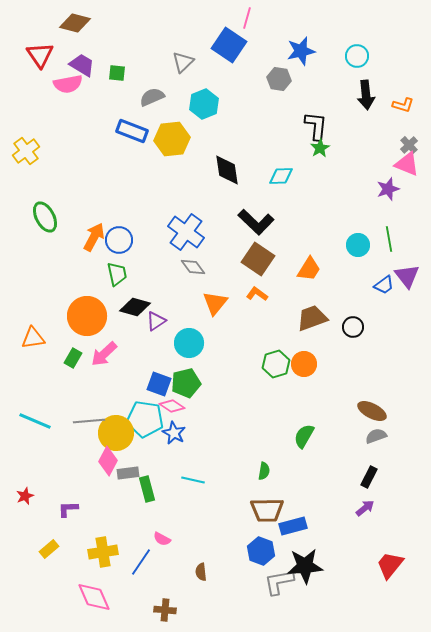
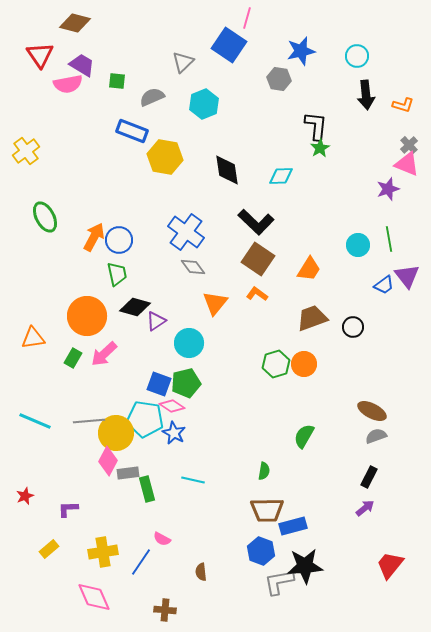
green square at (117, 73): moved 8 px down
yellow hexagon at (172, 139): moved 7 px left, 18 px down; rotated 16 degrees clockwise
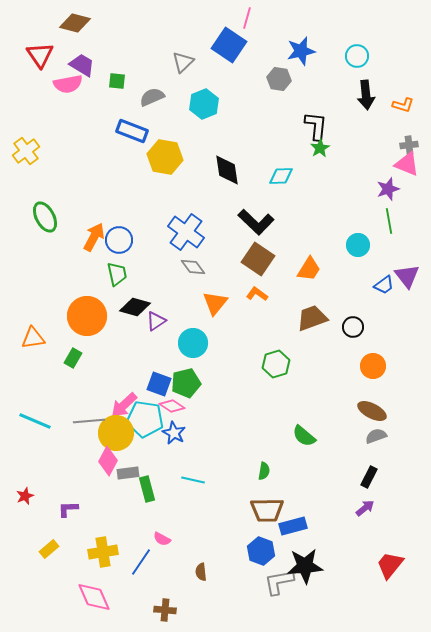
gray cross at (409, 145): rotated 36 degrees clockwise
green line at (389, 239): moved 18 px up
cyan circle at (189, 343): moved 4 px right
pink arrow at (104, 354): moved 20 px right, 51 px down
orange circle at (304, 364): moved 69 px right, 2 px down
green semicircle at (304, 436): rotated 80 degrees counterclockwise
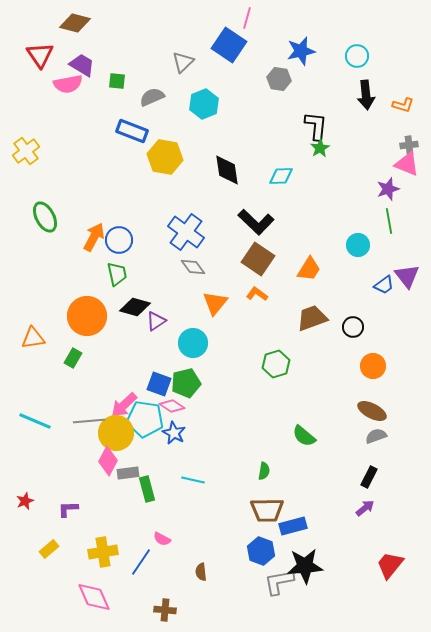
red star at (25, 496): moved 5 px down
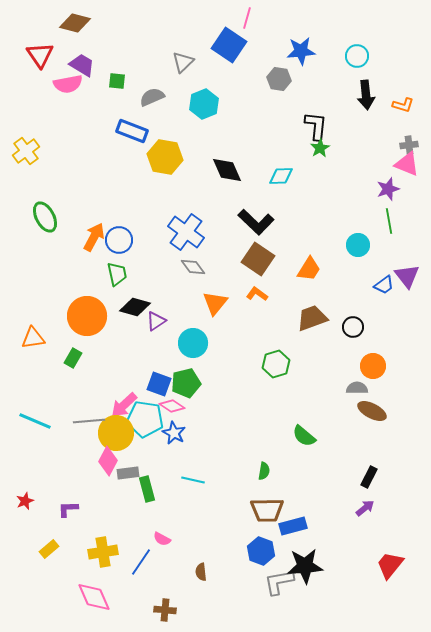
blue star at (301, 51): rotated 8 degrees clockwise
black diamond at (227, 170): rotated 16 degrees counterclockwise
gray semicircle at (376, 436): moved 19 px left, 48 px up; rotated 20 degrees clockwise
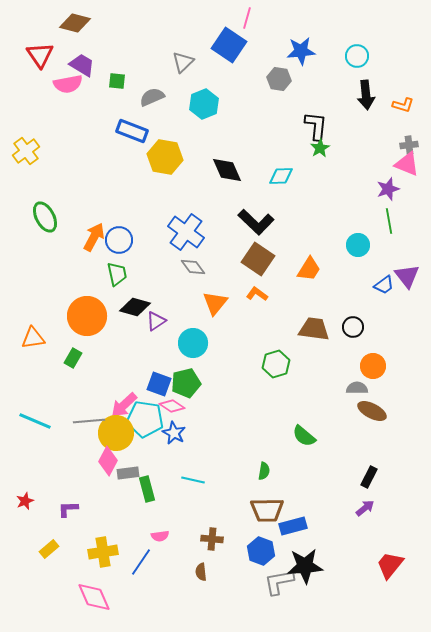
brown trapezoid at (312, 318): moved 2 px right, 11 px down; rotated 28 degrees clockwise
pink semicircle at (162, 539): moved 2 px left, 3 px up; rotated 36 degrees counterclockwise
brown cross at (165, 610): moved 47 px right, 71 px up
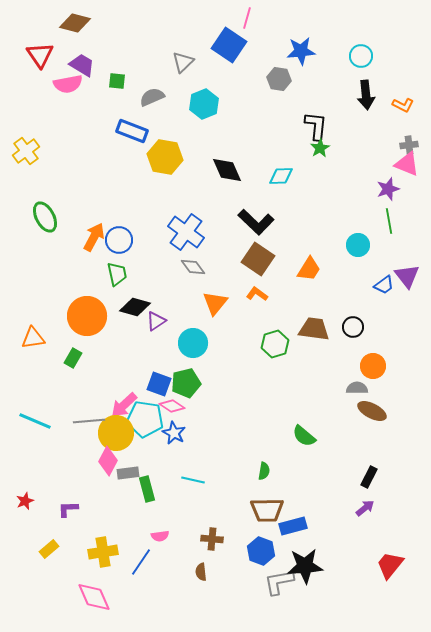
cyan circle at (357, 56): moved 4 px right
orange L-shape at (403, 105): rotated 10 degrees clockwise
green hexagon at (276, 364): moved 1 px left, 20 px up
